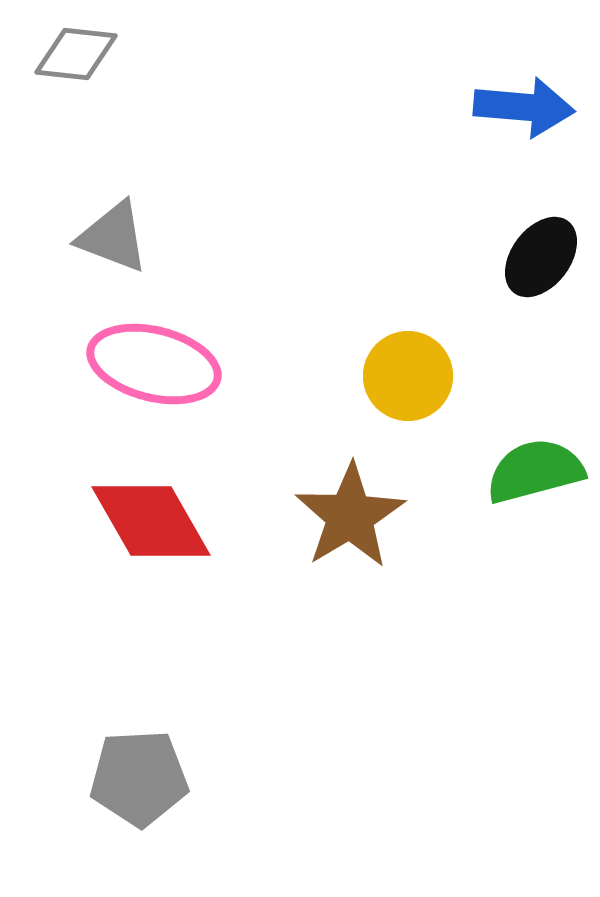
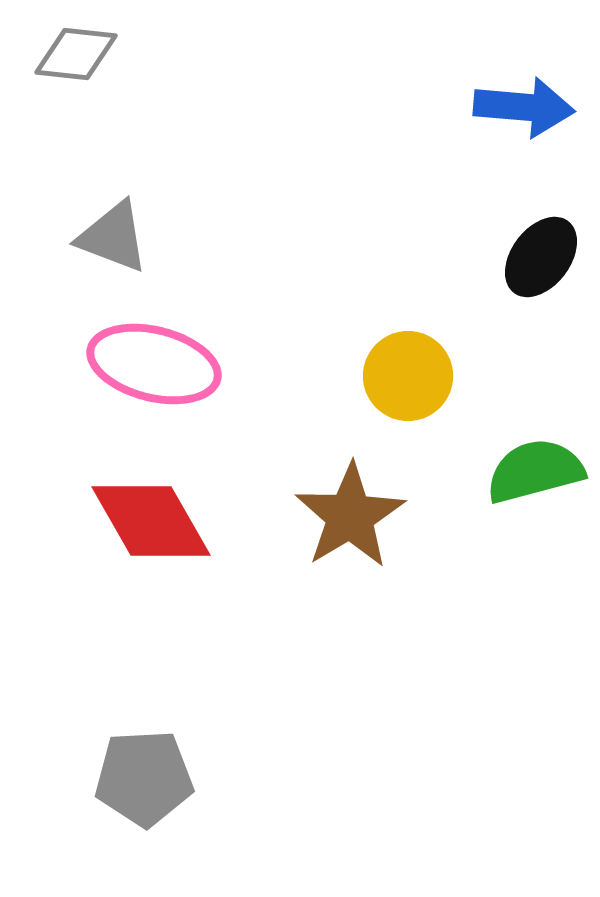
gray pentagon: moved 5 px right
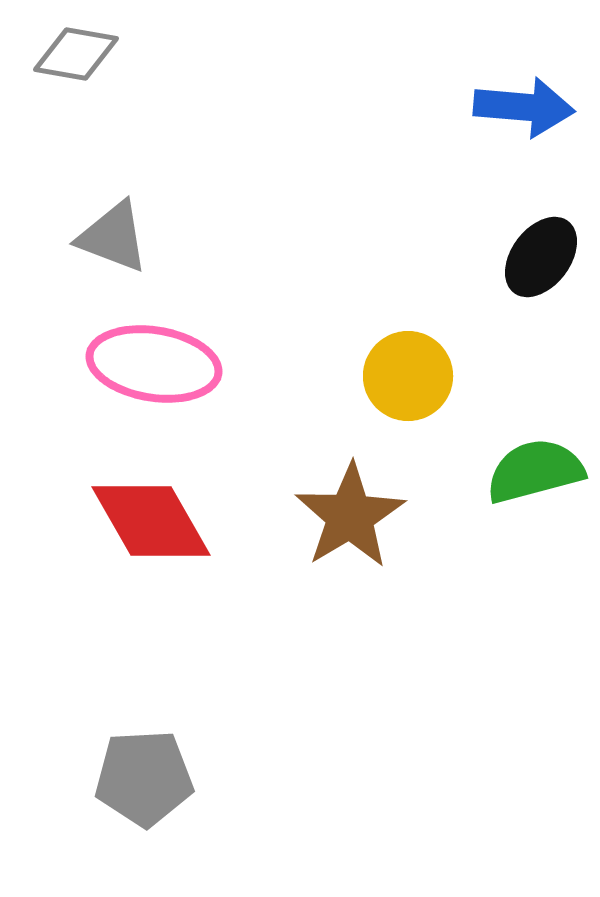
gray diamond: rotated 4 degrees clockwise
pink ellipse: rotated 5 degrees counterclockwise
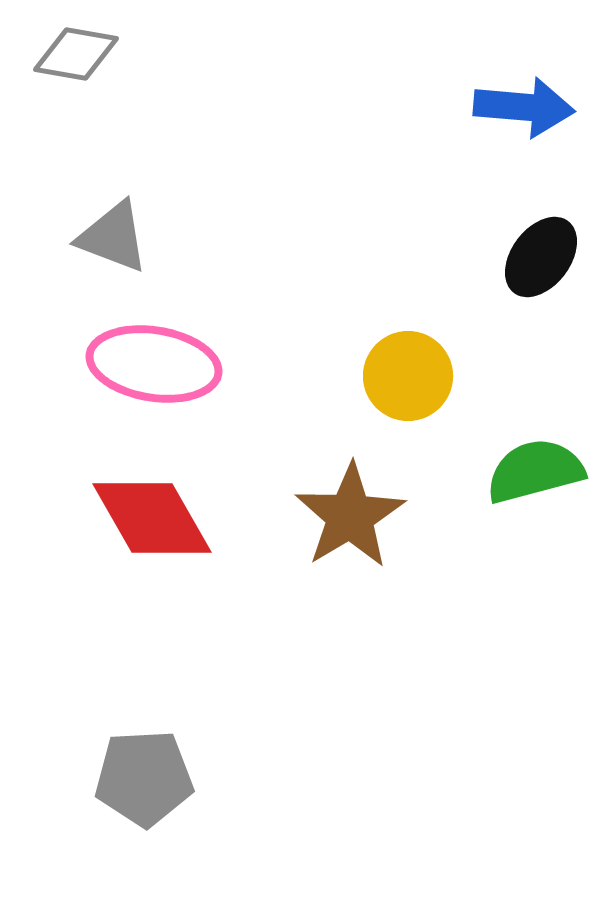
red diamond: moved 1 px right, 3 px up
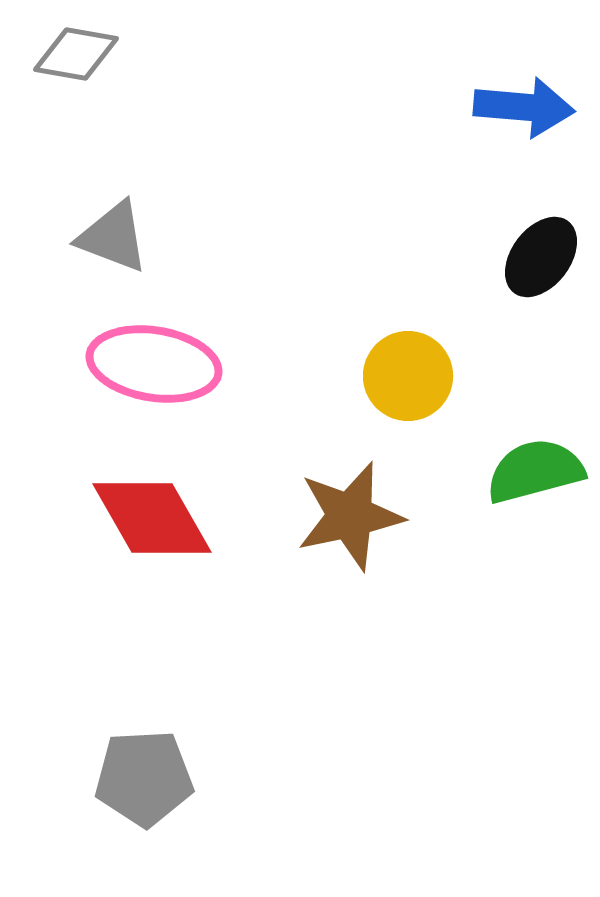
brown star: rotated 19 degrees clockwise
